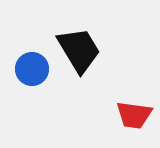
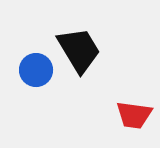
blue circle: moved 4 px right, 1 px down
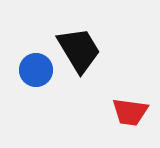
red trapezoid: moved 4 px left, 3 px up
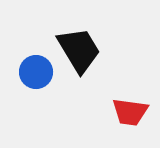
blue circle: moved 2 px down
